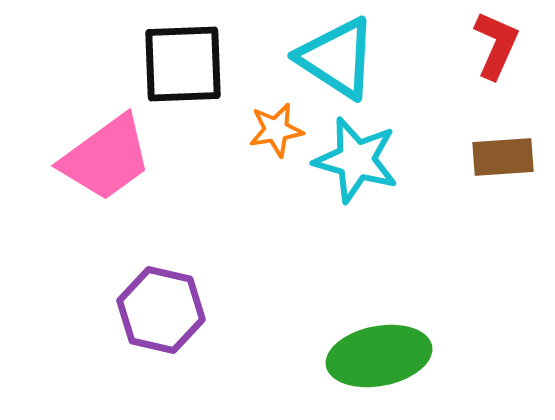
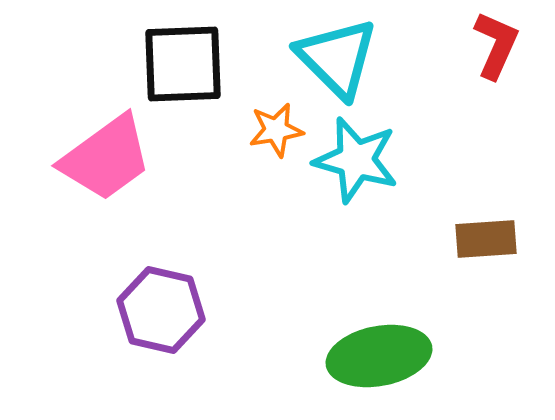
cyan triangle: rotated 12 degrees clockwise
brown rectangle: moved 17 px left, 82 px down
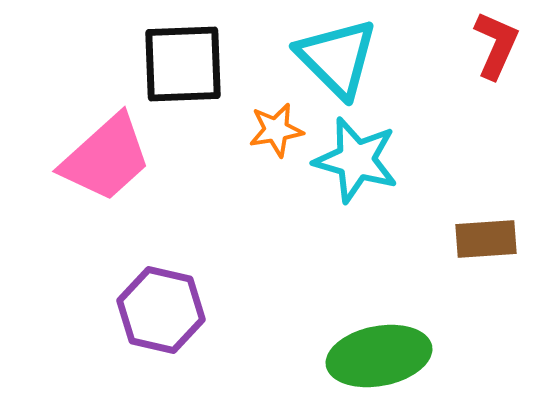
pink trapezoid: rotated 6 degrees counterclockwise
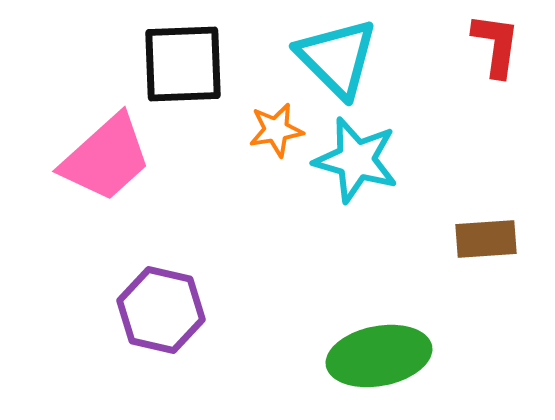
red L-shape: rotated 16 degrees counterclockwise
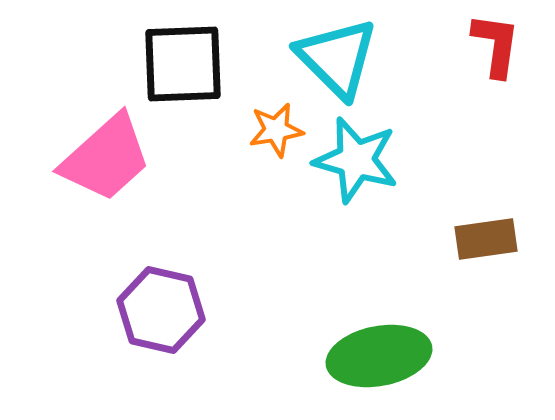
brown rectangle: rotated 4 degrees counterclockwise
